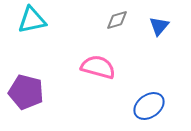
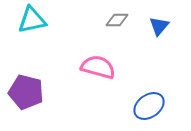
gray diamond: rotated 15 degrees clockwise
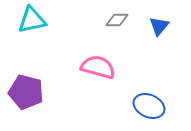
blue ellipse: rotated 60 degrees clockwise
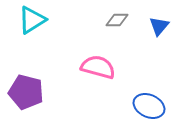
cyan triangle: rotated 20 degrees counterclockwise
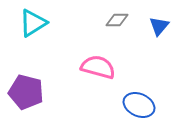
cyan triangle: moved 1 px right, 3 px down
blue ellipse: moved 10 px left, 1 px up
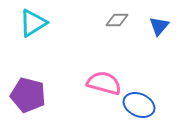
pink semicircle: moved 6 px right, 16 px down
purple pentagon: moved 2 px right, 3 px down
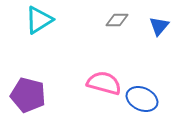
cyan triangle: moved 6 px right, 3 px up
blue ellipse: moved 3 px right, 6 px up
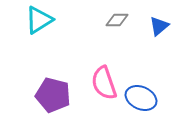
blue triangle: rotated 10 degrees clockwise
pink semicircle: rotated 124 degrees counterclockwise
purple pentagon: moved 25 px right
blue ellipse: moved 1 px left, 1 px up
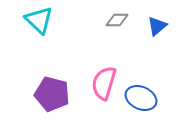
cyan triangle: rotated 44 degrees counterclockwise
blue triangle: moved 2 px left
pink semicircle: rotated 36 degrees clockwise
purple pentagon: moved 1 px left, 1 px up
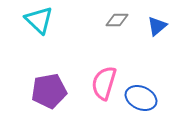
purple pentagon: moved 3 px left, 3 px up; rotated 24 degrees counterclockwise
